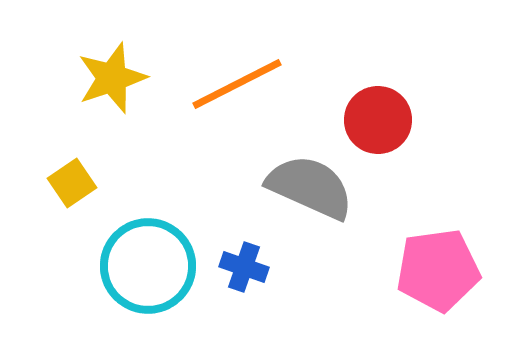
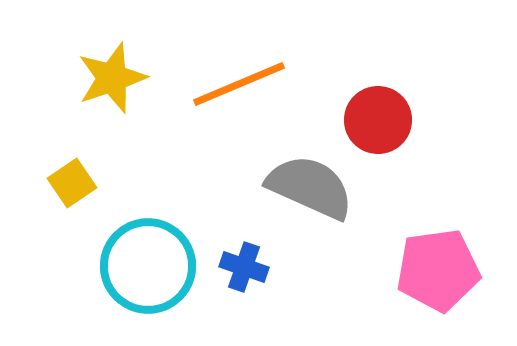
orange line: moved 2 px right; rotated 4 degrees clockwise
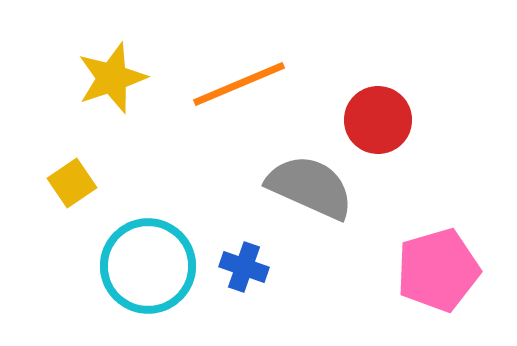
pink pentagon: rotated 8 degrees counterclockwise
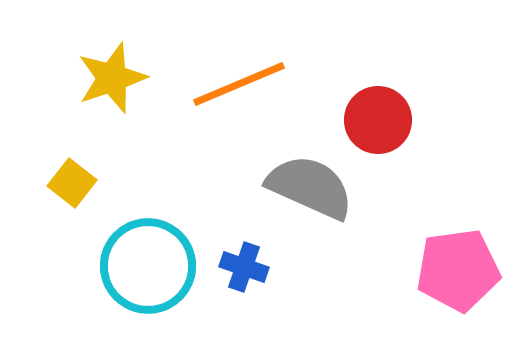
yellow square: rotated 18 degrees counterclockwise
pink pentagon: moved 20 px right; rotated 8 degrees clockwise
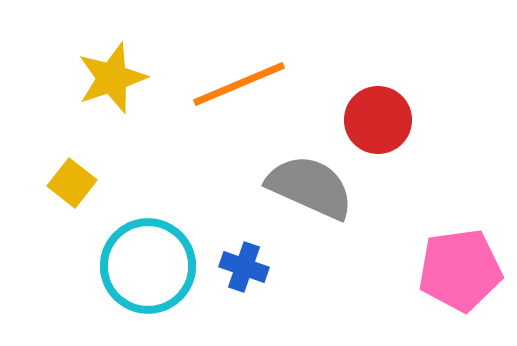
pink pentagon: moved 2 px right
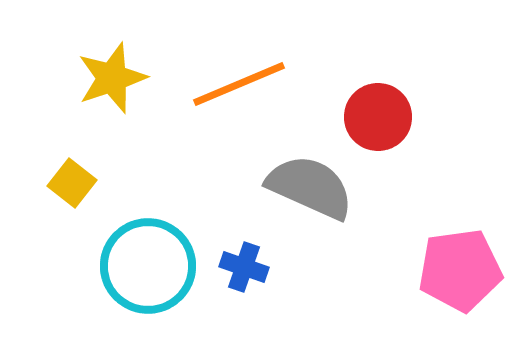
red circle: moved 3 px up
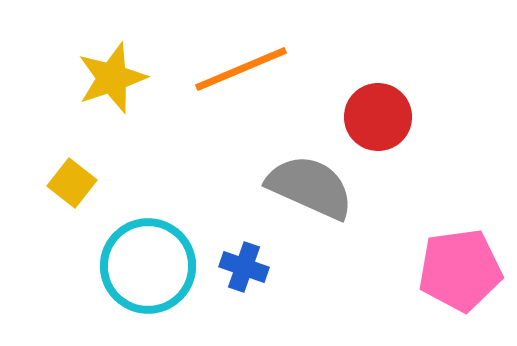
orange line: moved 2 px right, 15 px up
